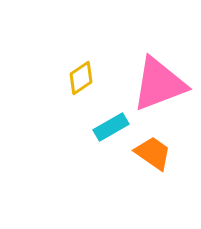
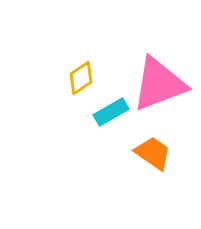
cyan rectangle: moved 15 px up
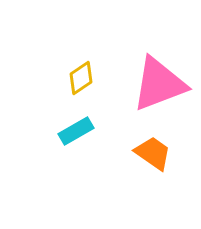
cyan rectangle: moved 35 px left, 19 px down
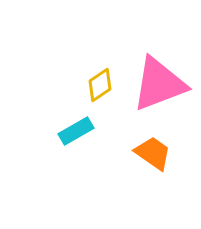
yellow diamond: moved 19 px right, 7 px down
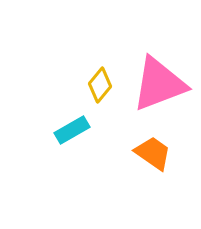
yellow diamond: rotated 16 degrees counterclockwise
cyan rectangle: moved 4 px left, 1 px up
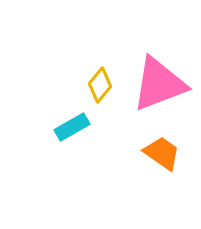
cyan rectangle: moved 3 px up
orange trapezoid: moved 9 px right
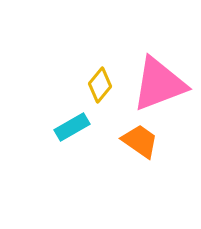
orange trapezoid: moved 22 px left, 12 px up
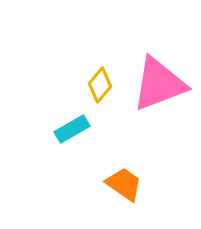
cyan rectangle: moved 2 px down
orange trapezoid: moved 16 px left, 43 px down
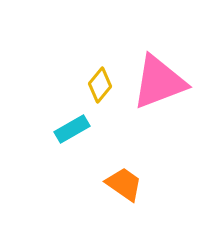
pink triangle: moved 2 px up
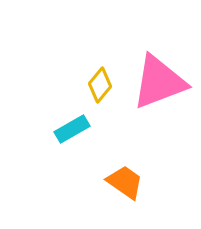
orange trapezoid: moved 1 px right, 2 px up
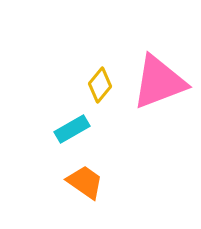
orange trapezoid: moved 40 px left
